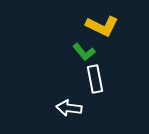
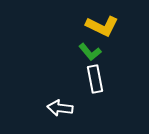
green L-shape: moved 6 px right
white arrow: moved 9 px left
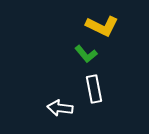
green L-shape: moved 4 px left, 2 px down
white rectangle: moved 1 px left, 10 px down
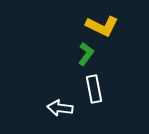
green L-shape: rotated 105 degrees counterclockwise
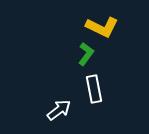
yellow L-shape: moved 1 px down
white arrow: moved 1 px left, 2 px down; rotated 135 degrees clockwise
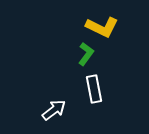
white arrow: moved 5 px left
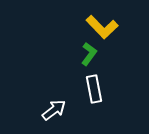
yellow L-shape: rotated 20 degrees clockwise
green L-shape: moved 3 px right
